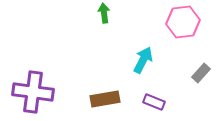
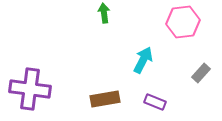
purple cross: moved 3 px left, 3 px up
purple rectangle: moved 1 px right
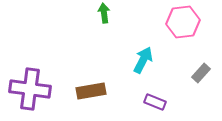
brown rectangle: moved 14 px left, 8 px up
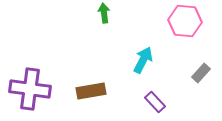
pink hexagon: moved 2 px right, 1 px up; rotated 12 degrees clockwise
purple rectangle: rotated 25 degrees clockwise
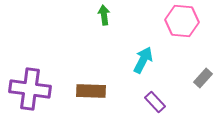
green arrow: moved 2 px down
pink hexagon: moved 3 px left
gray rectangle: moved 2 px right, 5 px down
brown rectangle: rotated 12 degrees clockwise
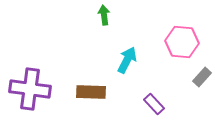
pink hexagon: moved 21 px down
cyan arrow: moved 16 px left
gray rectangle: moved 1 px left, 1 px up
brown rectangle: moved 1 px down
purple rectangle: moved 1 px left, 2 px down
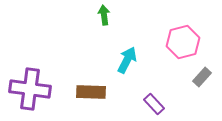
pink hexagon: moved 1 px right; rotated 20 degrees counterclockwise
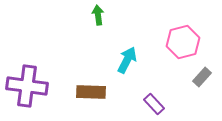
green arrow: moved 6 px left
purple cross: moved 3 px left, 3 px up
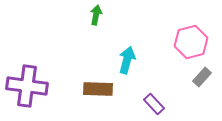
green arrow: moved 2 px left; rotated 18 degrees clockwise
pink hexagon: moved 8 px right
cyan arrow: rotated 12 degrees counterclockwise
brown rectangle: moved 7 px right, 3 px up
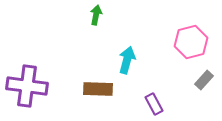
gray rectangle: moved 2 px right, 3 px down
purple rectangle: rotated 15 degrees clockwise
